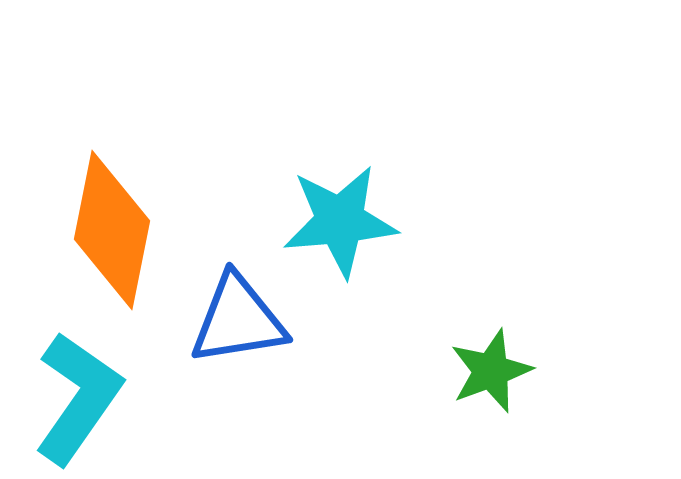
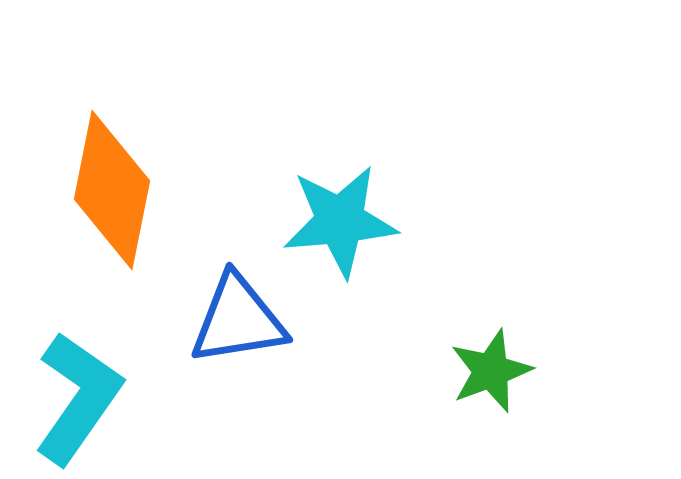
orange diamond: moved 40 px up
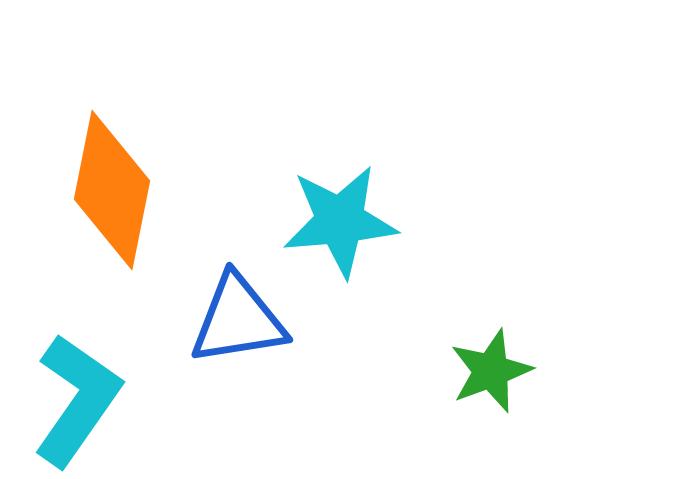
cyan L-shape: moved 1 px left, 2 px down
